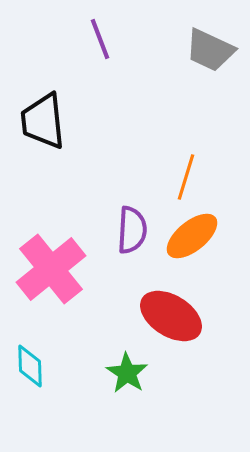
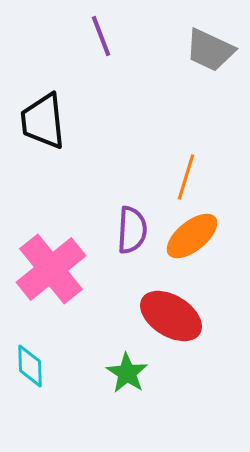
purple line: moved 1 px right, 3 px up
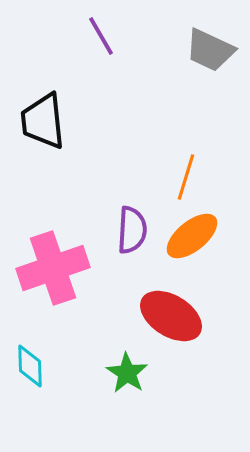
purple line: rotated 9 degrees counterclockwise
pink cross: moved 2 px right, 1 px up; rotated 20 degrees clockwise
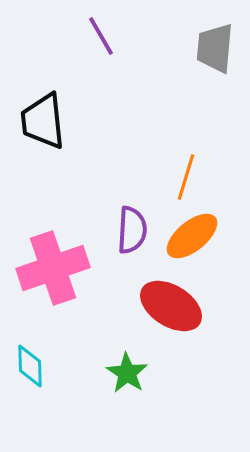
gray trapezoid: moved 5 px right, 2 px up; rotated 70 degrees clockwise
red ellipse: moved 10 px up
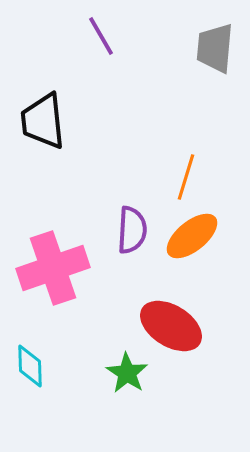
red ellipse: moved 20 px down
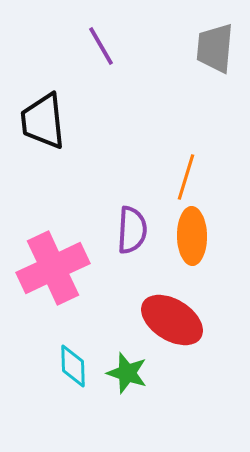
purple line: moved 10 px down
orange ellipse: rotated 52 degrees counterclockwise
pink cross: rotated 6 degrees counterclockwise
red ellipse: moved 1 px right, 6 px up
cyan diamond: moved 43 px right
green star: rotated 15 degrees counterclockwise
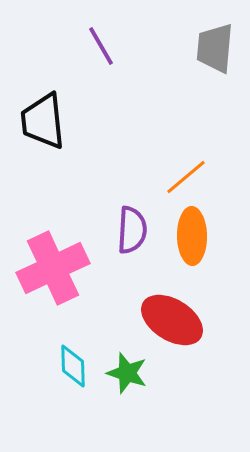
orange line: rotated 33 degrees clockwise
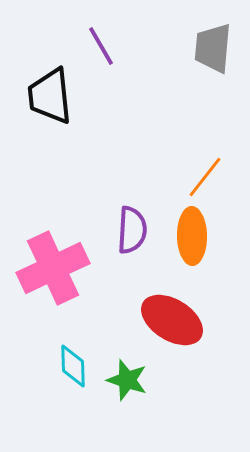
gray trapezoid: moved 2 px left
black trapezoid: moved 7 px right, 25 px up
orange line: moved 19 px right; rotated 12 degrees counterclockwise
green star: moved 7 px down
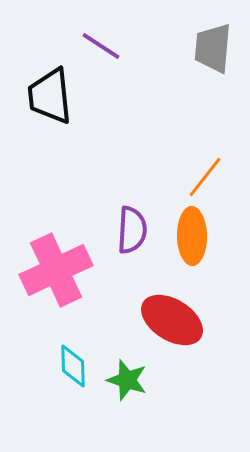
purple line: rotated 27 degrees counterclockwise
pink cross: moved 3 px right, 2 px down
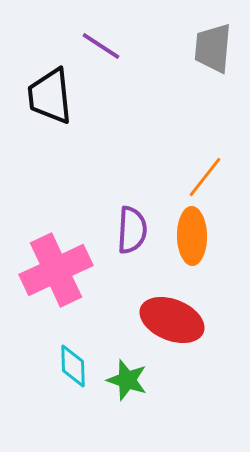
red ellipse: rotated 10 degrees counterclockwise
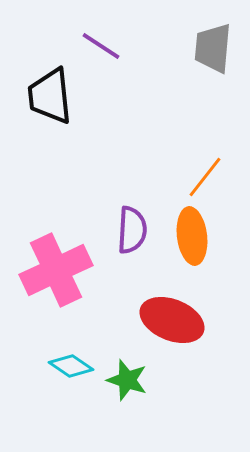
orange ellipse: rotated 6 degrees counterclockwise
cyan diamond: moved 2 px left; rotated 54 degrees counterclockwise
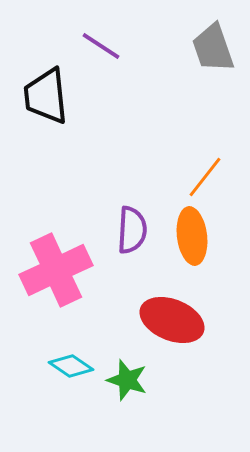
gray trapezoid: rotated 24 degrees counterclockwise
black trapezoid: moved 4 px left
